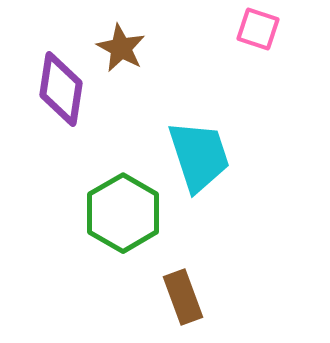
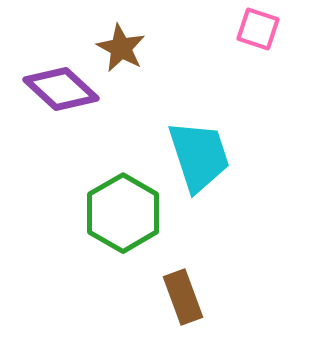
purple diamond: rotated 56 degrees counterclockwise
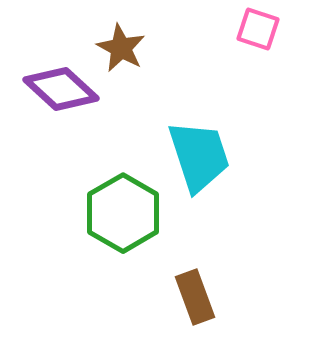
brown rectangle: moved 12 px right
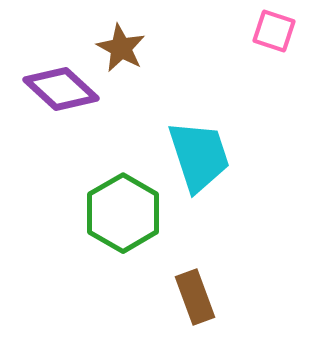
pink square: moved 16 px right, 2 px down
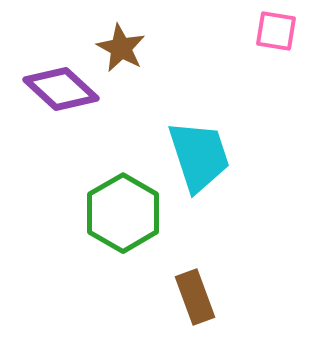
pink square: moved 2 px right; rotated 9 degrees counterclockwise
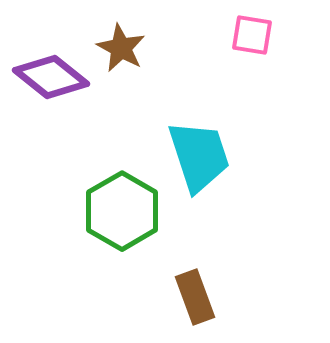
pink square: moved 24 px left, 4 px down
purple diamond: moved 10 px left, 12 px up; rotated 4 degrees counterclockwise
green hexagon: moved 1 px left, 2 px up
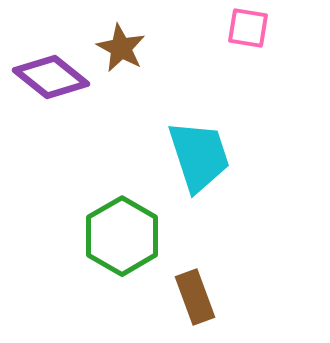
pink square: moved 4 px left, 7 px up
green hexagon: moved 25 px down
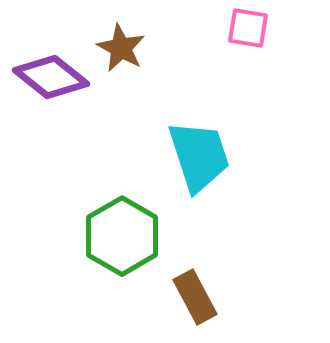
brown rectangle: rotated 8 degrees counterclockwise
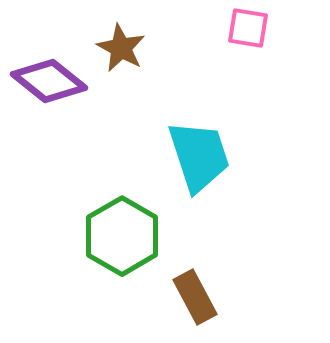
purple diamond: moved 2 px left, 4 px down
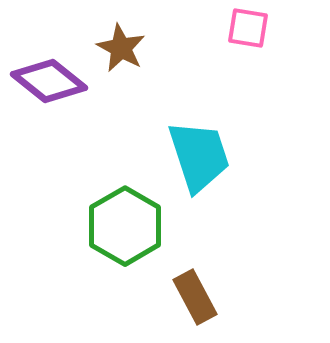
green hexagon: moved 3 px right, 10 px up
